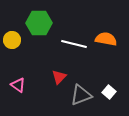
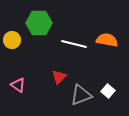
orange semicircle: moved 1 px right, 1 px down
white square: moved 1 px left, 1 px up
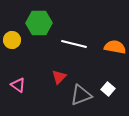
orange semicircle: moved 8 px right, 7 px down
white square: moved 2 px up
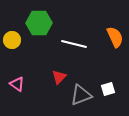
orange semicircle: moved 10 px up; rotated 55 degrees clockwise
pink triangle: moved 1 px left, 1 px up
white square: rotated 32 degrees clockwise
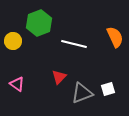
green hexagon: rotated 20 degrees counterclockwise
yellow circle: moved 1 px right, 1 px down
gray triangle: moved 1 px right, 2 px up
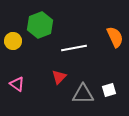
green hexagon: moved 1 px right, 2 px down
white line: moved 4 px down; rotated 25 degrees counterclockwise
white square: moved 1 px right, 1 px down
gray triangle: moved 1 px right, 1 px down; rotated 20 degrees clockwise
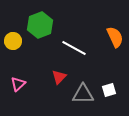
white line: rotated 40 degrees clockwise
pink triangle: moved 1 px right; rotated 42 degrees clockwise
